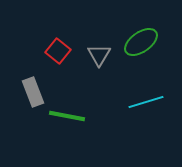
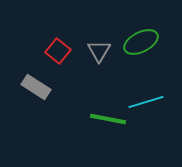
green ellipse: rotated 8 degrees clockwise
gray triangle: moved 4 px up
gray rectangle: moved 3 px right, 5 px up; rotated 36 degrees counterclockwise
green line: moved 41 px right, 3 px down
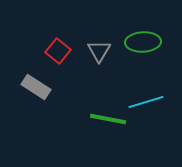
green ellipse: moved 2 px right; rotated 24 degrees clockwise
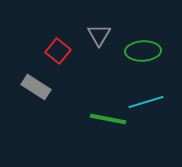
green ellipse: moved 9 px down
gray triangle: moved 16 px up
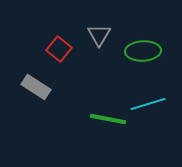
red square: moved 1 px right, 2 px up
cyan line: moved 2 px right, 2 px down
